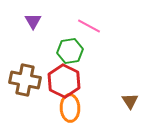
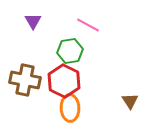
pink line: moved 1 px left, 1 px up
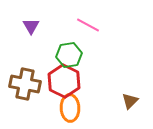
purple triangle: moved 2 px left, 5 px down
green hexagon: moved 1 px left, 4 px down
brown cross: moved 4 px down
brown triangle: rotated 18 degrees clockwise
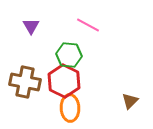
green hexagon: rotated 15 degrees clockwise
brown cross: moved 2 px up
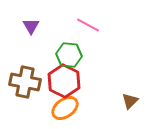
orange ellipse: moved 5 px left; rotated 56 degrees clockwise
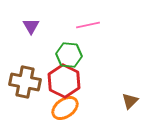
pink line: rotated 40 degrees counterclockwise
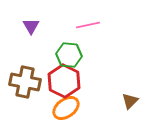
orange ellipse: moved 1 px right
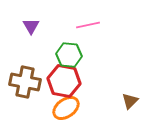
red hexagon: rotated 16 degrees counterclockwise
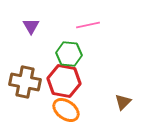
green hexagon: moved 1 px up
brown triangle: moved 7 px left, 1 px down
orange ellipse: moved 2 px down; rotated 72 degrees clockwise
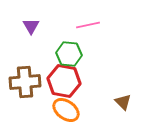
brown cross: rotated 16 degrees counterclockwise
brown triangle: rotated 30 degrees counterclockwise
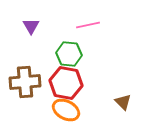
red hexagon: moved 2 px right, 2 px down
orange ellipse: rotated 8 degrees counterclockwise
